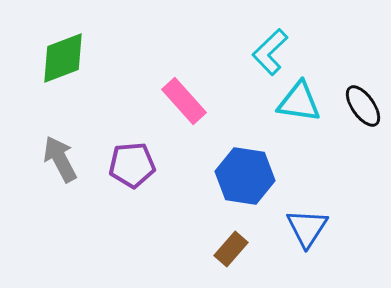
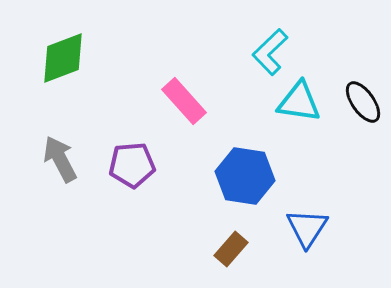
black ellipse: moved 4 px up
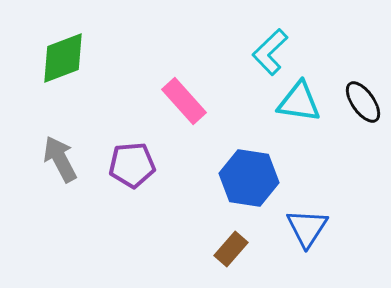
blue hexagon: moved 4 px right, 2 px down
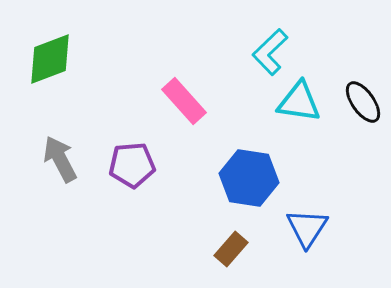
green diamond: moved 13 px left, 1 px down
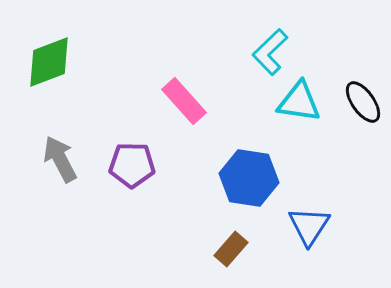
green diamond: moved 1 px left, 3 px down
purple pentagon: rotated 6 degrees clockwise
blue triangle: moved 2 px right, 2 px up
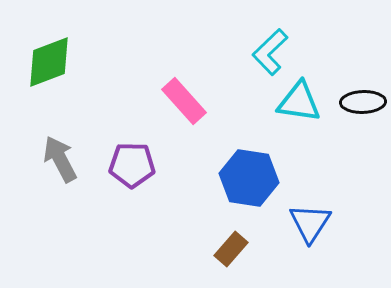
black ellipse: rotated 57 degrees counterclockwise
blue triangle: moved 1 px right, 3 px up
